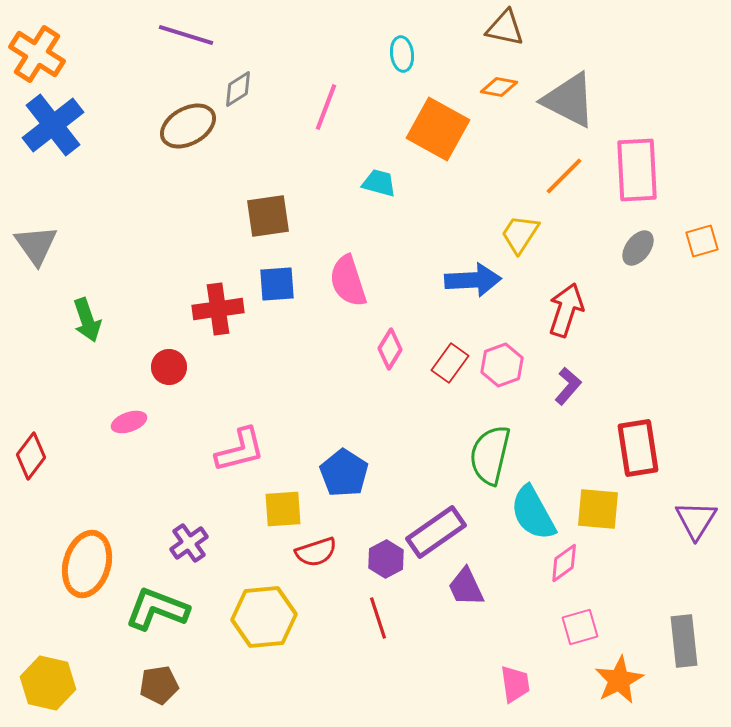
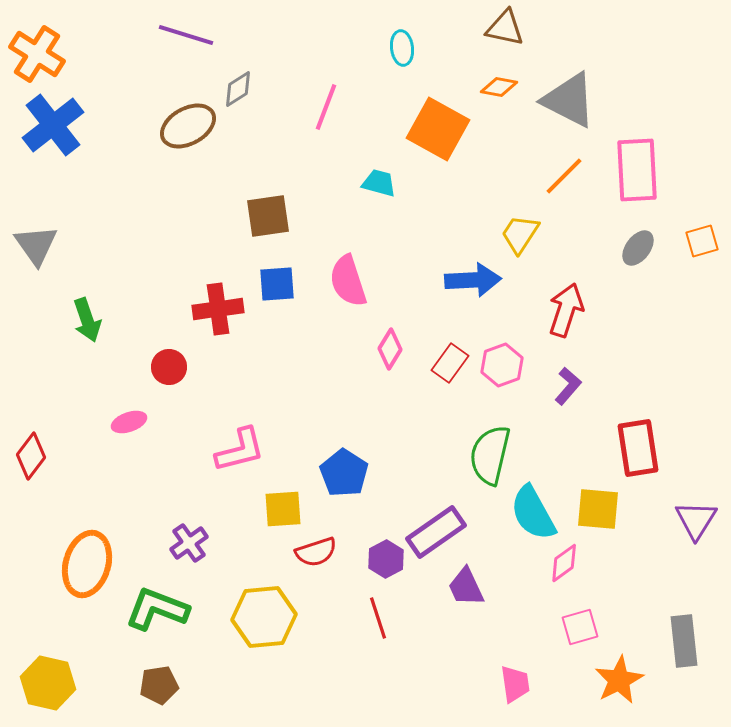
cyan ellipse at (402, 54): moved 6 px up
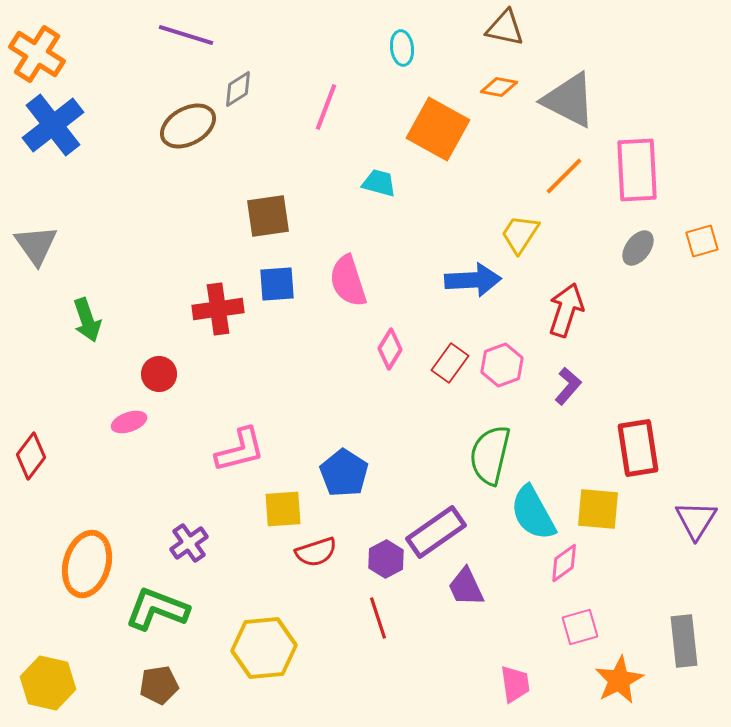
red circle at (169, 367): moved 10 px left, 7 px down
yellow hexagon at (264, 617): moved 31 px down
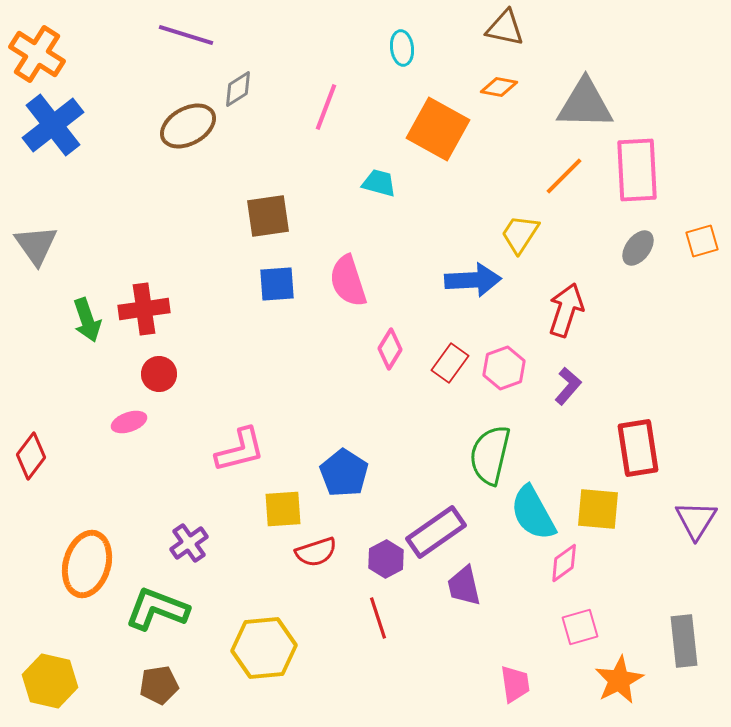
gray triangle at (569, 100): moved 16 px right, 4 px down; rotated 26 degrees counterclockwise
red cross at (218, 309): moved 74 px left
pink hexagon at (502, 365): moved 2 px right, 3 px down
purple trapezoid at (466, 587): moved 2 px left, 1 px up; rotated 12 degrees clockwise
yellow hexagon at (48, 683): moved 2 px right, 2 px up
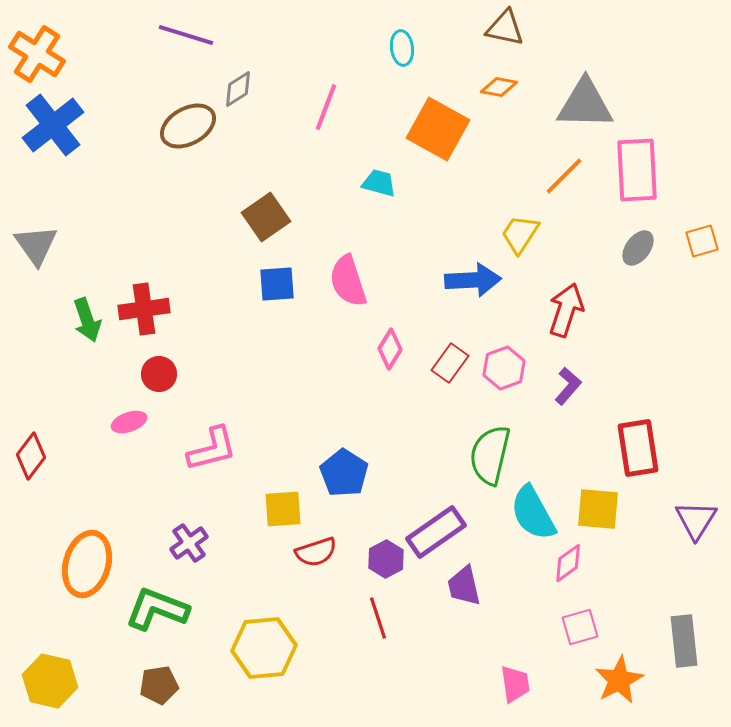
brown square at (268, 216): moved 2 px left, 1 px down; rotated 27 degrees counterclockwise
pink L-shape at (240, 450): moved 28 px left, 1 px up
pink diamond at (564, 563): moved 4 px right
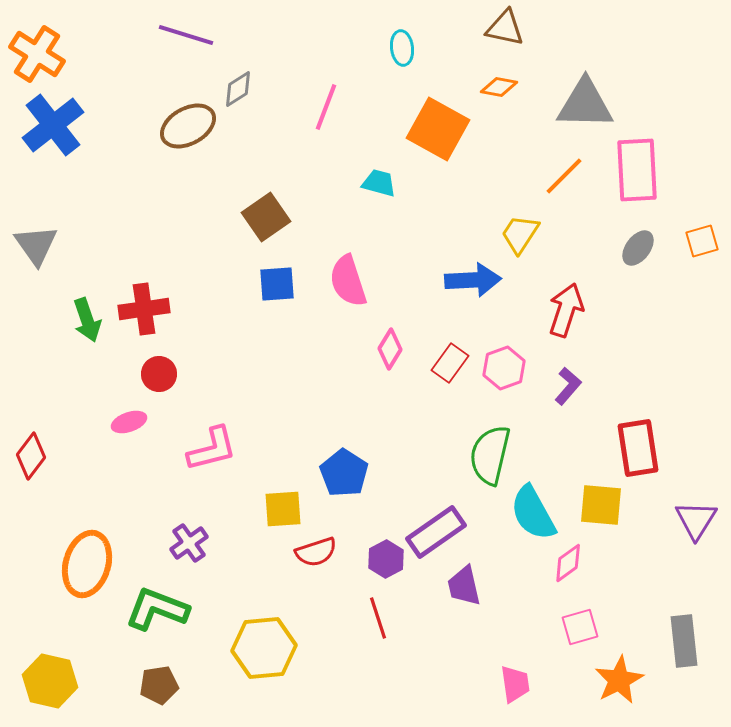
yellow square at (598, 509): moved 3 px right, 4 px up
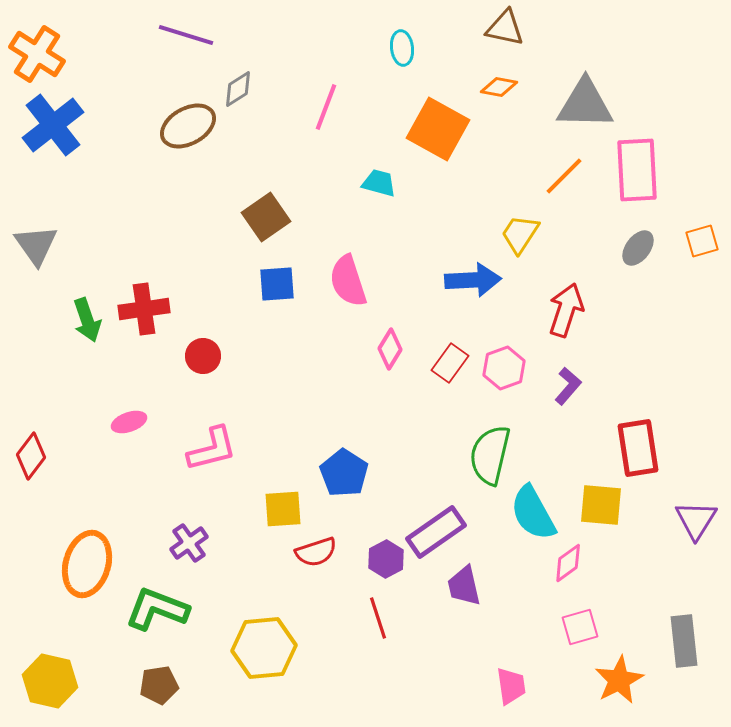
red circle at (159, 374): moved 44 px right, 18 px up
pink trapezoid at (515, 684): moved 4 px left, 2 px down
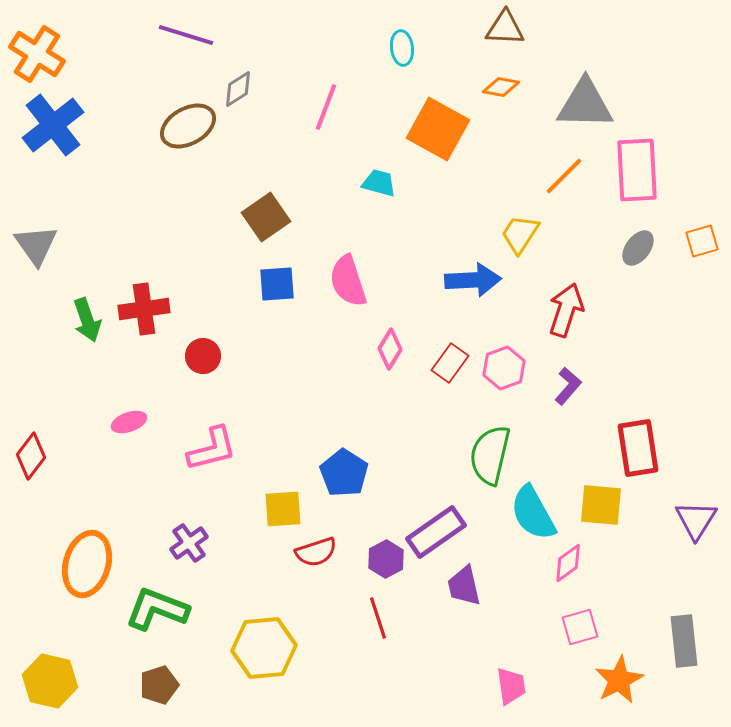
brown triangle at (505, 28): rotated 9 degrees counterclockwise
orange diamond at (499, 87): moved 2 px right
brown pentagon at (159, 685): rotated 9 degrees counterclockwise
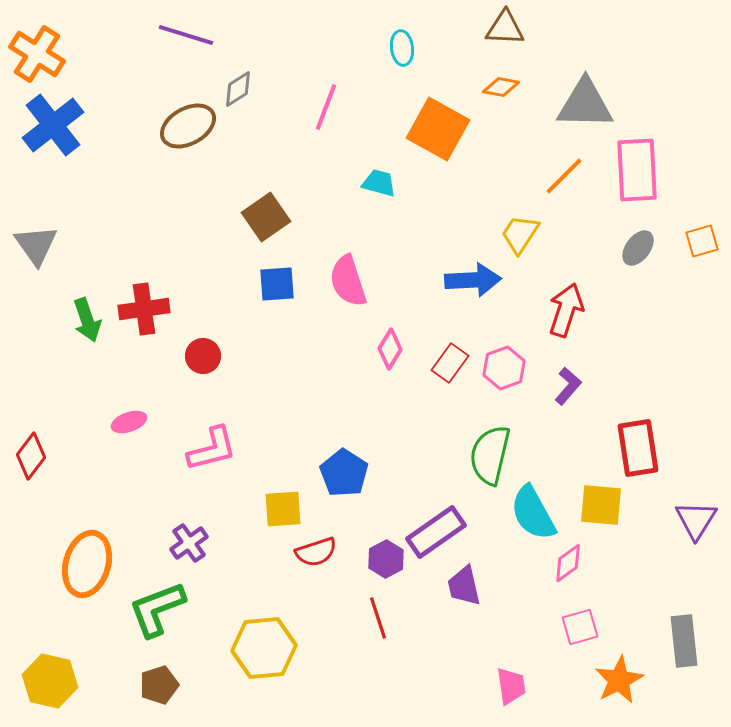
green L-shape at (157, 609): rotated 42 degrees counterclockwise
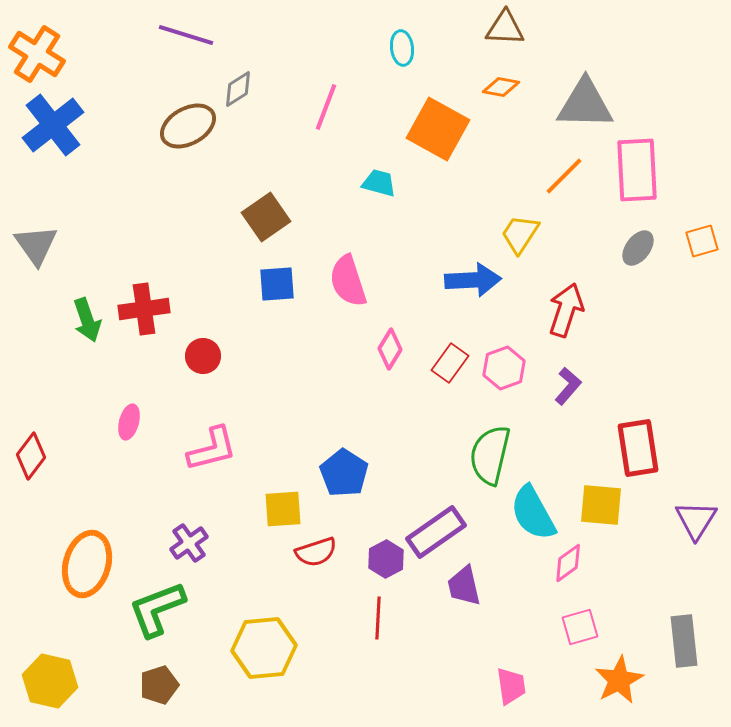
pink ellipse at (129, 422): rotated 56 degrees counterclockwise
red line at (378, 618): rotated 21 degrees clockwise
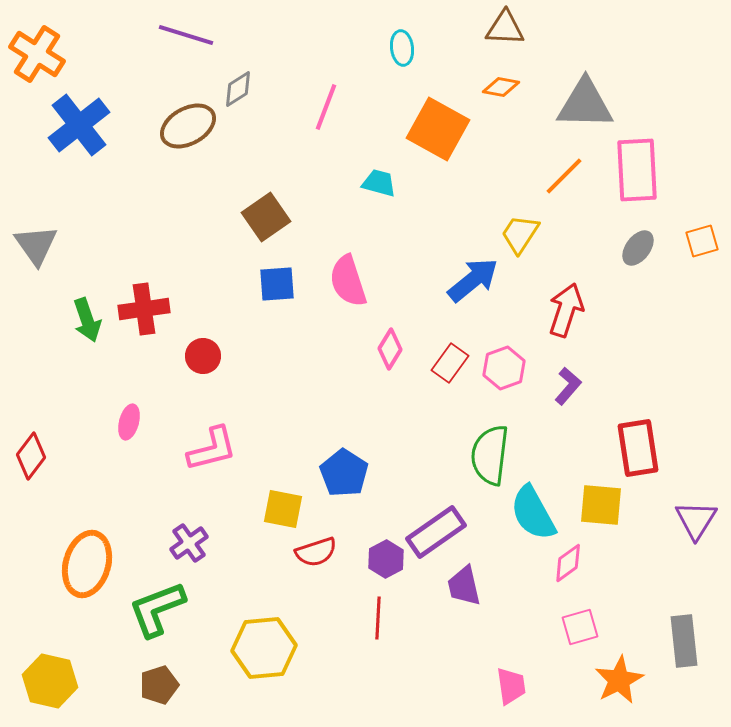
blue cross at (53, 125): moved 26 px right
blue arrow at (473, 280): rotated 36 degrees counterclockwise
green semicircle at (490, 455): rotated 6 degrees counterclockwise
yellow square at (283, 509): rotated 15 degrees clockwise
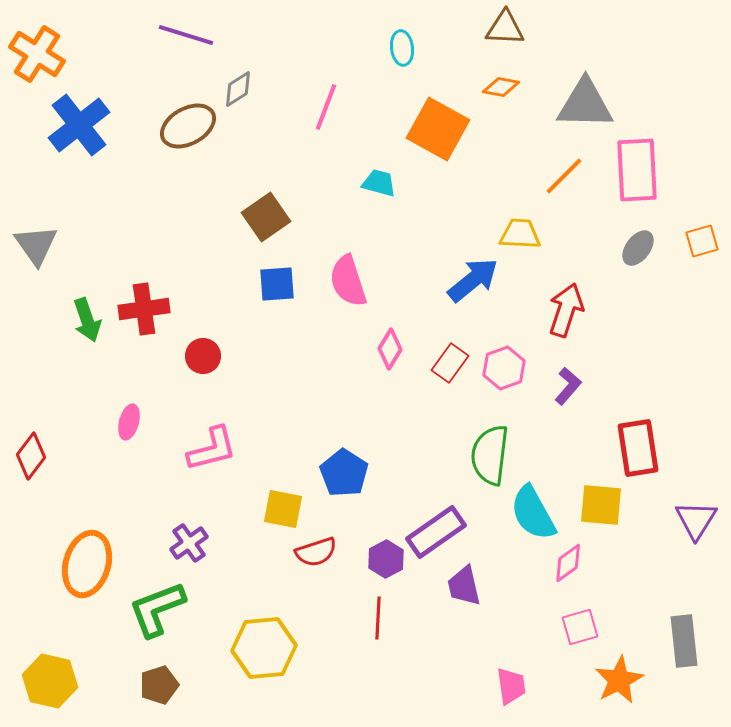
yellow trapezoid at (520, 234): rotated 60 degrees clockwise
